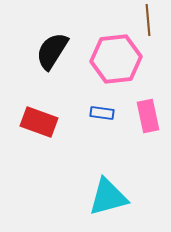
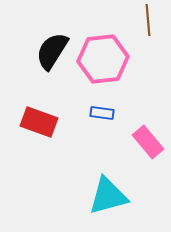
pink hexagon: moved 13 px left
pink rectangle: moved 26 px down; rotated 28 degrees counterclockwise
cyan triangle: moved 1 px up
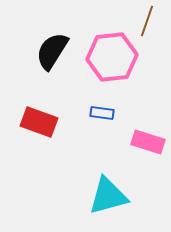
brown line: moved 1 px left, 1 px down; rotated 24 degrees clockwise
pink hexagon: moved 9 px right, 2 px up
pink rectangle: rotated 32 degrees counterclockwise
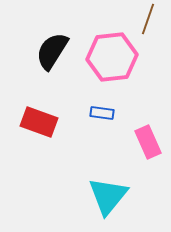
brown line: moved 1 px right, 2 px up
pink rectangle: rotated 48 degrees clockwise
cyan triangle: rotated 36 degrees counterclockwise
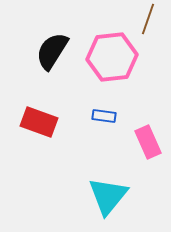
blue rectangle: moved 2 px right, 3 px down
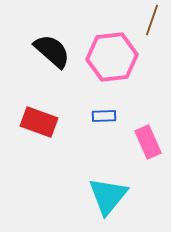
brown line: moved 4 px right, 1 px down
black semicircle: rotated 99 degrees clockwise
blue rectangle: rotated 10 degrees counterclockwise
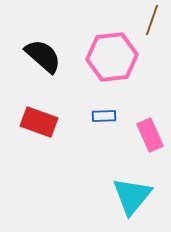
black semicircle: moved 9 px left, 5 px down
pink rectangle: moved 2 px right, 7 px up
cyan triangle: moved 24 px right
